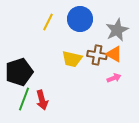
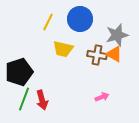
gray star: moved 5 px down; rotated 10 degrees clockwise
yellow trapezoid: moved 9 px left, 10 px up
pink arrow: moved 12 px left, 19 px down
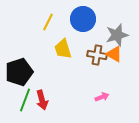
blue circle: moved 3 px right
yellow trapezoid: rotated 60 degrees clockwise
green line: moved 1 px right, 1 px down
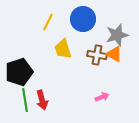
green line: rotated 30 degrees counterclockwise
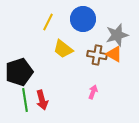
yellow trapezoid: rotated 35 degrees counterclockwise
pink arrow: moved 9 px left, 5 px up; rotated 48 degrees counterclockwise
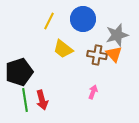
yellow line: moved 1 px right, 1 px up
orange triangle: rotated 18 degrees clockwise
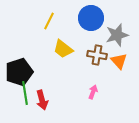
blue circle: moved 8 px right, 1 px up
orange triangle: moved 5 px right, 7 px down
green line: moved 7 px up
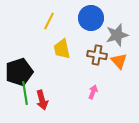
yellow trapezoid: moved 1 px left; rotated 40 degrees clockwise
